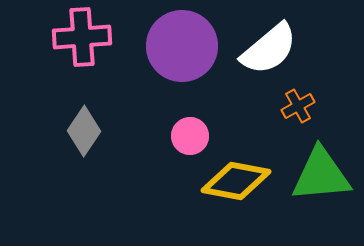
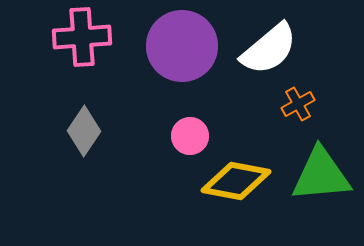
orange cross: moved 2 px up
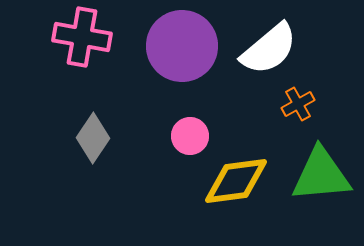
pink cross: rotated 14 degrees clockwise
gray diamond: moved 9 px right, 7 px down
yellow diamond: rotated 18 degrees counterclockwise
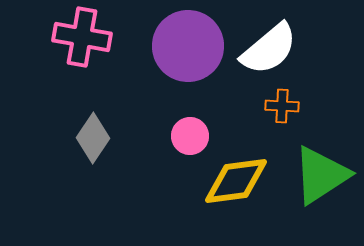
purple circle: moved 6 px right
orange cross: moved 16 px left, 2 px down; rotated 32 degrees clockwise
green triangle: rotated 28 degrees counterclockwise
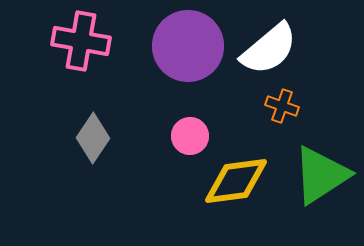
pink cross: moved 1 px left, 4 px down
orange cross: rotated 16 degrees clockwise
